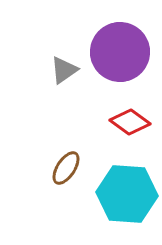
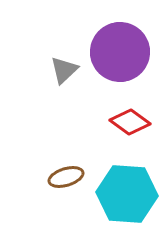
gray triangle: rotated 8 degrees counterclockwise
brown ellipse: moved 9 px down; rotated 40 degrees clockwise
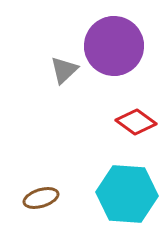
purple circle: moved 6 px left, 6 px up
red diamond: moved 6 px right
brown ellipse: moved 25 px left, 21 px down
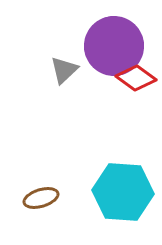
red diamond: moved 44 px up
cyan hexagon: moved 4 px left, 2 px up
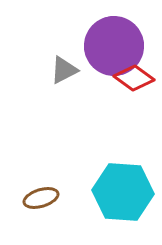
gray triangle: rotated 16 degrees clockwise
red diamond: moved 2 px left
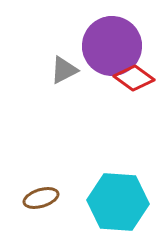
purple circle: moved 2 px left
cyan hexagon: moved 5 px left, 10 px down
